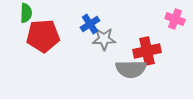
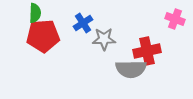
green semicircle: moved 9 px right
blue cross: moved 7 px left, 1 px up
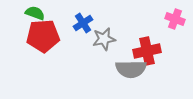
green semicircle: rotated 72 degrees counterclockwise
gray star: rotated 10 degrees counterclockwise
